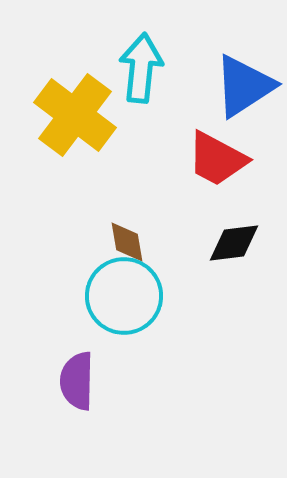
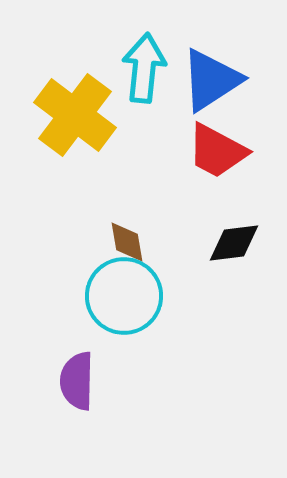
cyan arrow: moved 3 px right
blue triangle: moved 33 px left, 6 px up
red trapezoid: moved 8 px up
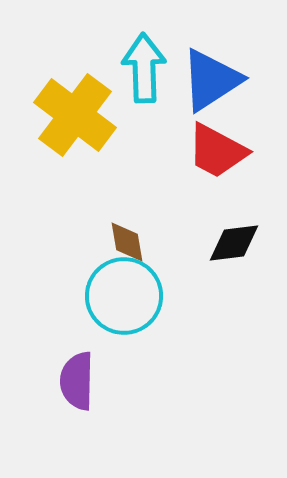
cyan arrow: rotated 8 degrees counterclockwise
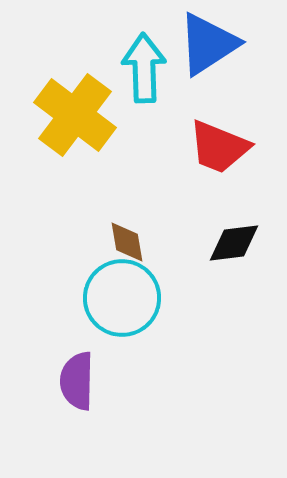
blue triangle: moved 3 px left, 36 px up
red trapezoid: moved 2 px right, 4 px up; rotated 6 degrees counterclockwise
cyan circle: moved 2 px left, 2 px down
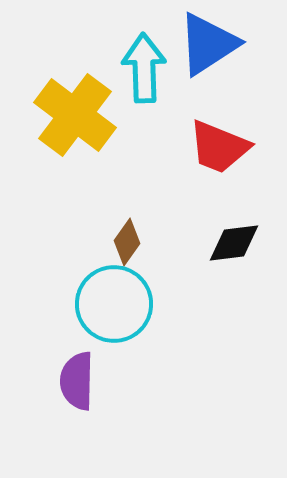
brown diamond: rotated 45 degrees clockwise
cyan circle: moved 8 px left, 6 px down
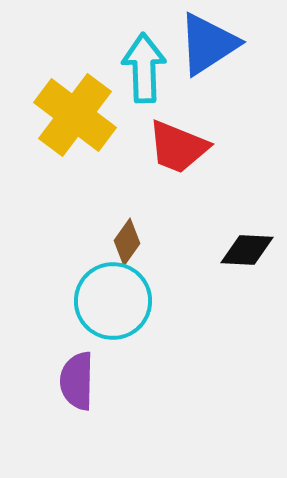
red trapezoid: moved 41 px left
black diamond: moved 13 px right, 7 px down; rotated 10 degrees clockwise
cyan circle: moved 1 px left, 3 px up
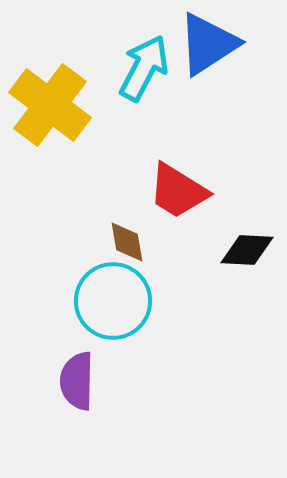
cyan arrow: rotated 30 degrees clockwise
yellow cross: moved 25 px left, 10 px up
red trapezoid: moved 44 px down; rotated 10 degrees clockwise
brown diamond: rotated 45 degrees counterclockwise
